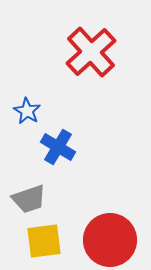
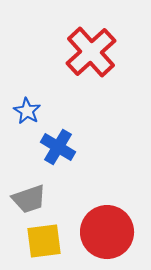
red circle: moved 3 px left, 8 px up
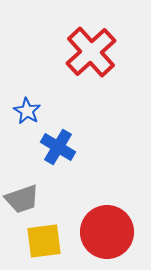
gray trapezoid: moved 7 px left
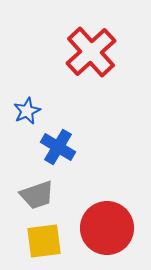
blue star: rotated 16 degrees clockwise
gray trapezoid: moved 15 px right, 4 px up
red circle: moved 4 px up
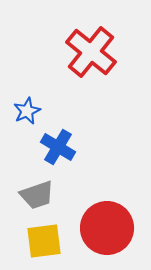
red cross: rotated 9 degrees counterclockwise
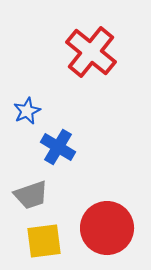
gray trapezoid: moved 6 px left
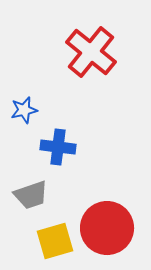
blue star: moved 3 px left, 1 px up; rotated 12 degrees clockwise
blue cross: rotated 24 degrees counterclockwise
yellow square: moved 11 px right; rotated 9 degrees counterclockwise
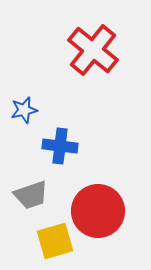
red cross: moved 2 px right, 2 px up
blue cross: moved 2 px right, 1 px up
red circle: moved 9 px left, 17 px up
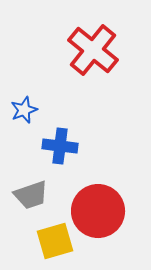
blue star: rotated 8 degrees counterclockwise
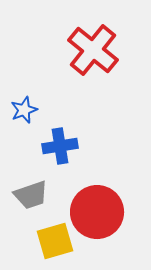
blue cross: rotated 16 degrees counterclockwise
red circle: moved 1 px left, 1 px down
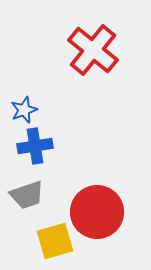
blue cross: moved 25 px left
gray trapezoid: moved 4 px left
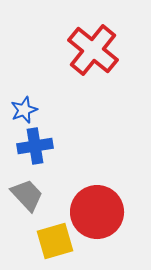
gray trapezoid: rotated 114 degrees counterclockwise
